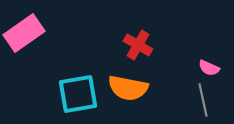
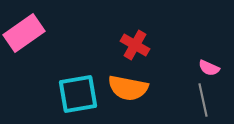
red cross: moved 3 px left
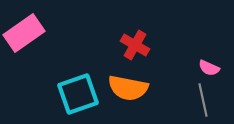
cyan square: rotated 9 degrees counterclockwise
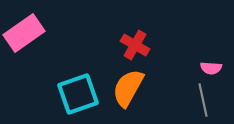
pink semicircle: moved 2 px right; rotated 20 degrees counterclockwise
orange semicircle: rotated 108 degrees clockwise
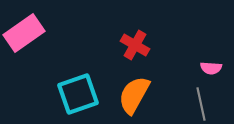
orange semicircle: moved 6 px right, 7 px down
gray line: moved 2 px left, 4 px down
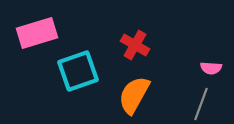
pink rectangle: moved 13 px right; rotated 18 degrees clockwise
cyan square: moved 23 px up
gray line: rotated 32 degrees clockwise
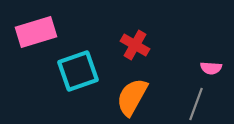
pink rectangle: moved 1 px left, 1 px up
orange semicircle: moved 2 px left, 2 px down
gray line: moved 5 px left
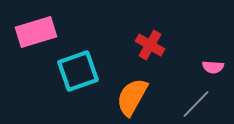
red cross: moved 15 px right
pink semicircle: moved 2 px right, 1 px up
gray line: rotated 24 degrees clockwise
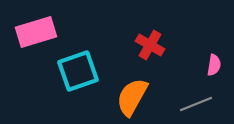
pink semicircle: moved 1 px right, 2 px up; rotated 85 degrees counterclockwise
gray line: rotated 24 degrees clockwise
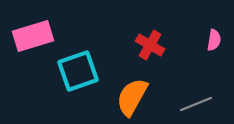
pink rectangle: moved 3 px left, 4 px down
pink semicircle: moved 25 px up
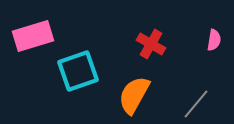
red cross: moved 1 px right, 1 px up
orange semicircle: moved 2 px right, 2 px up
gray line: rotated 28 degrees counterclockwise
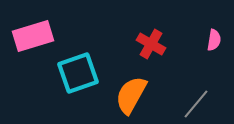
cyan square: moved 2 px down
orange semicircle: moved 3 px left
